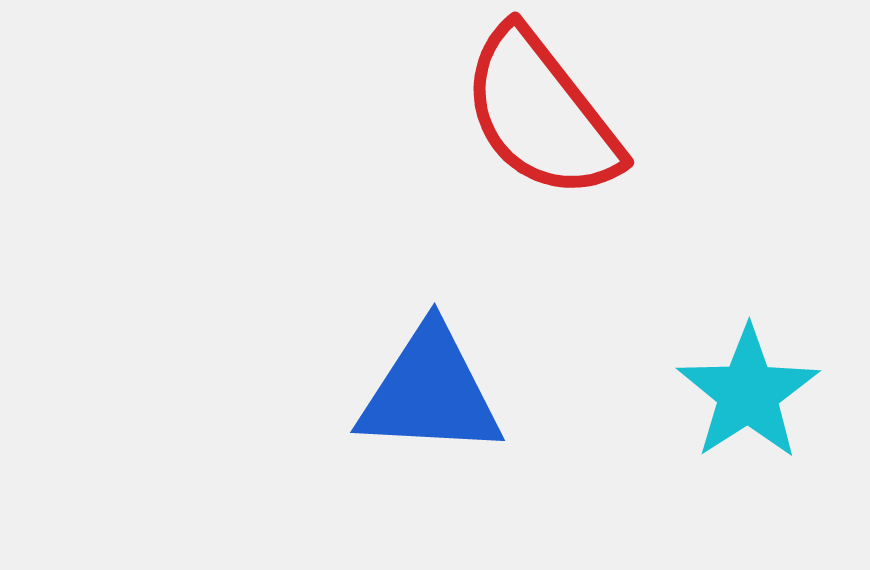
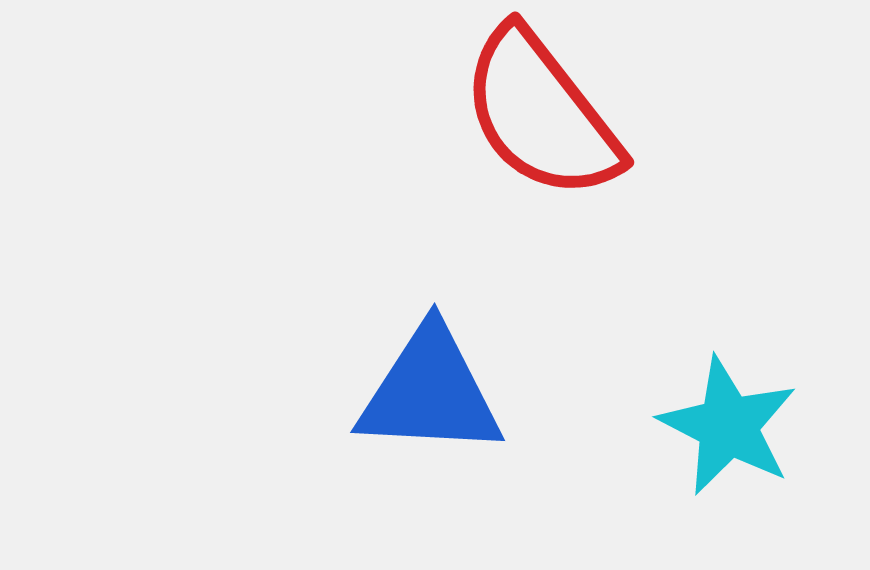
cyan star: moved 20 px left, 33 px down; rotated 12 degrees counterclockwise
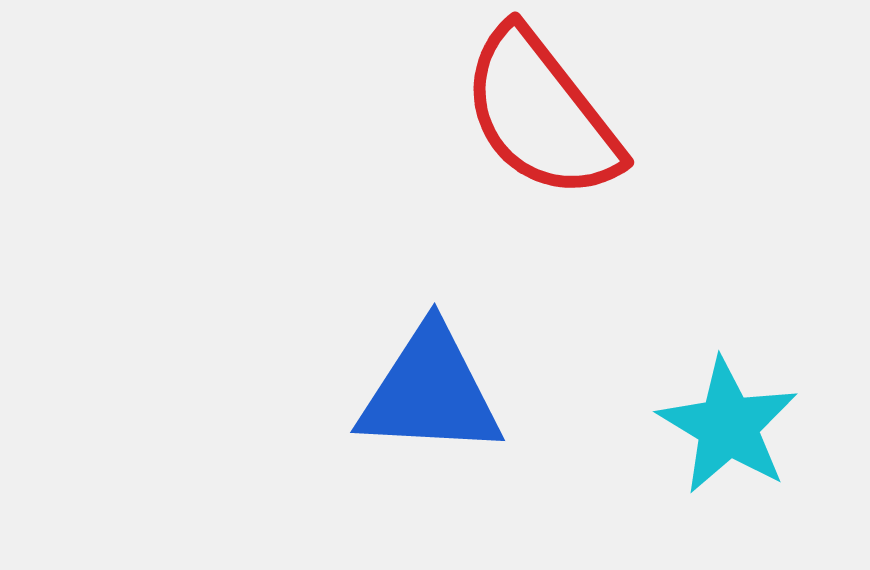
cyan star: rotated 4 degrees clockwise
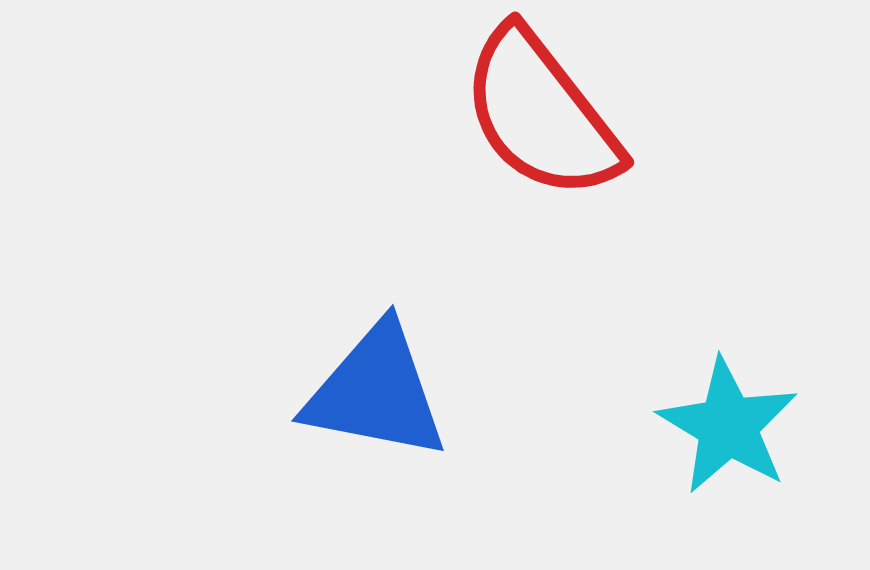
blue triangle: moved 54 px left; rotated 8 degrees clockwise
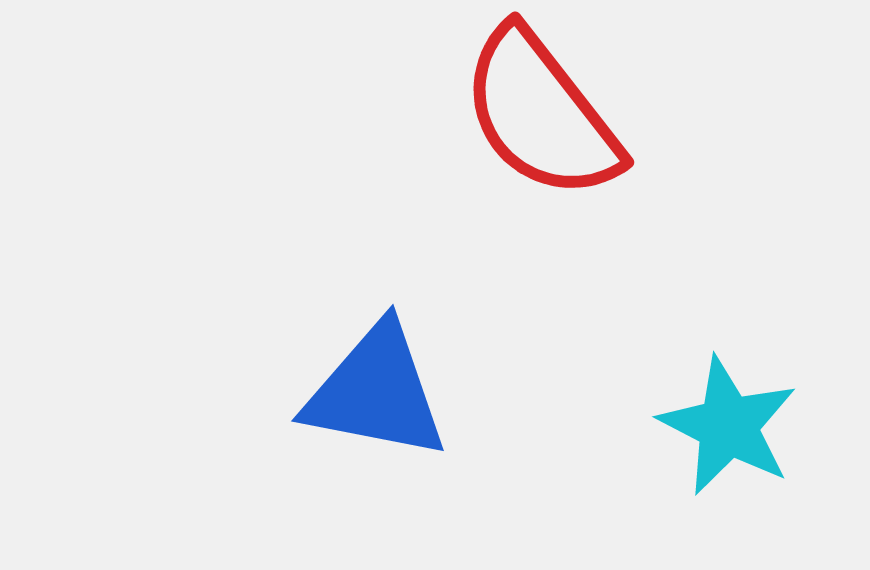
cyan star: rotated 4 degrees counterclockwise
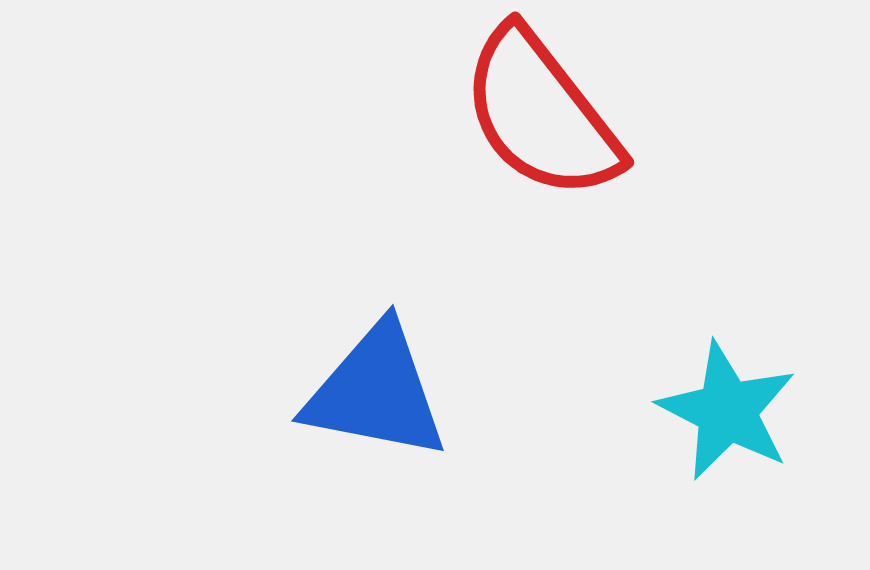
cyan star: moved 1 px left, 15 px up
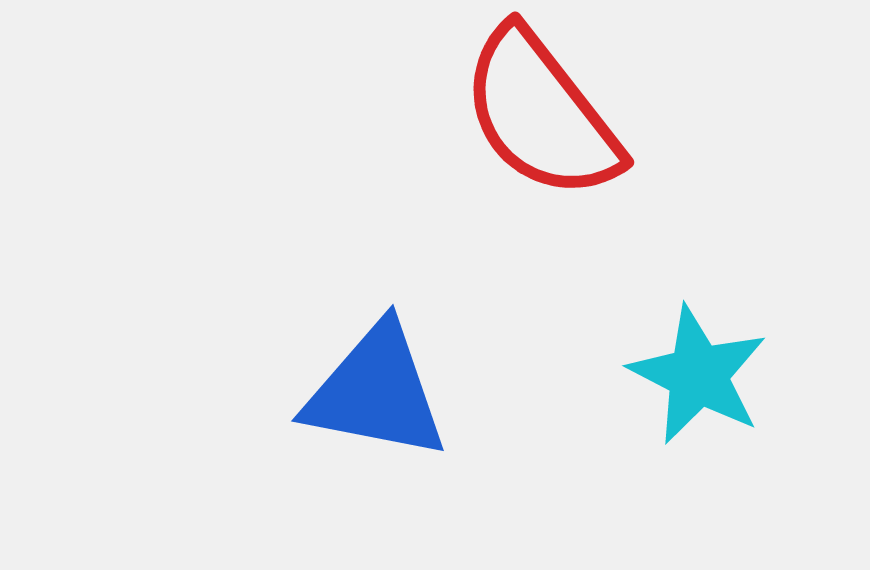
cyan star: moved 29 px left, 36 px up
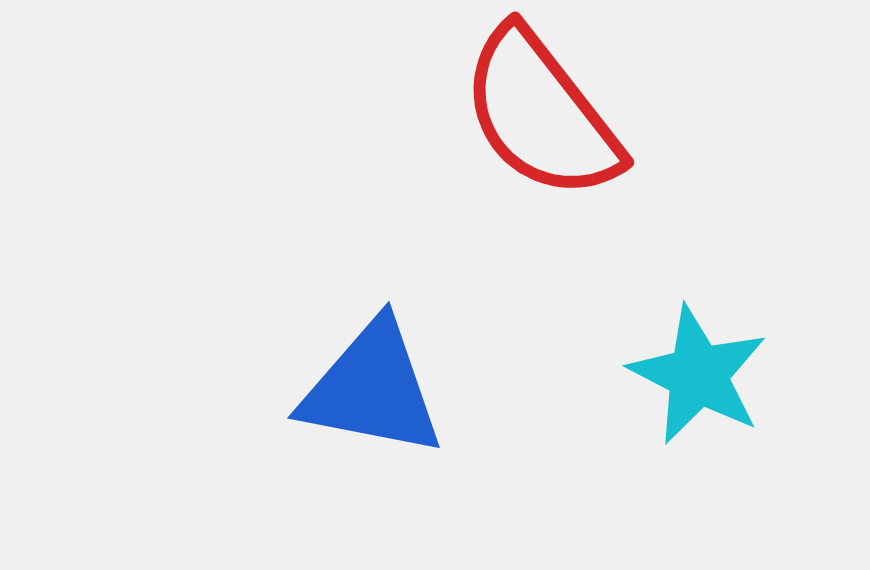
blue triangle: moved 4 px left, 3 px up
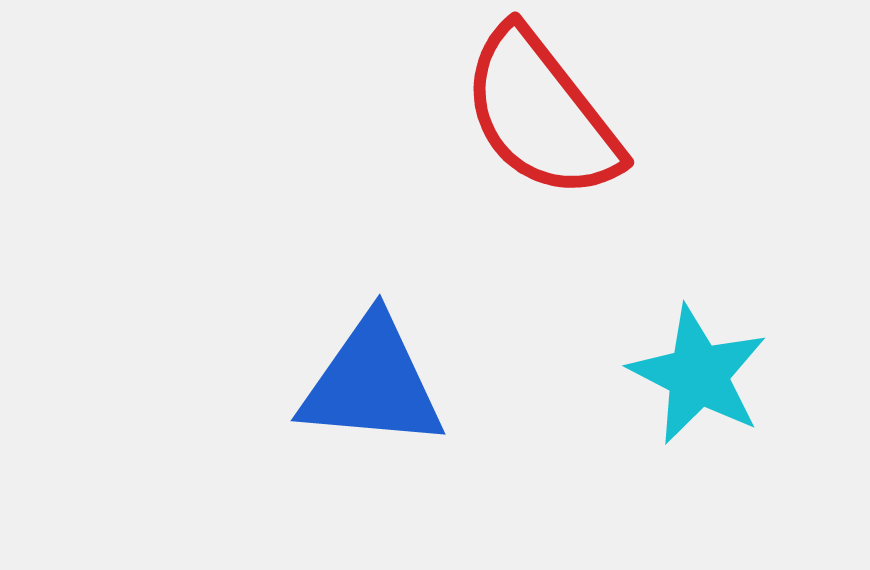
blue triangle: moved 6 px up; rotated 6 degrees counterclockwise
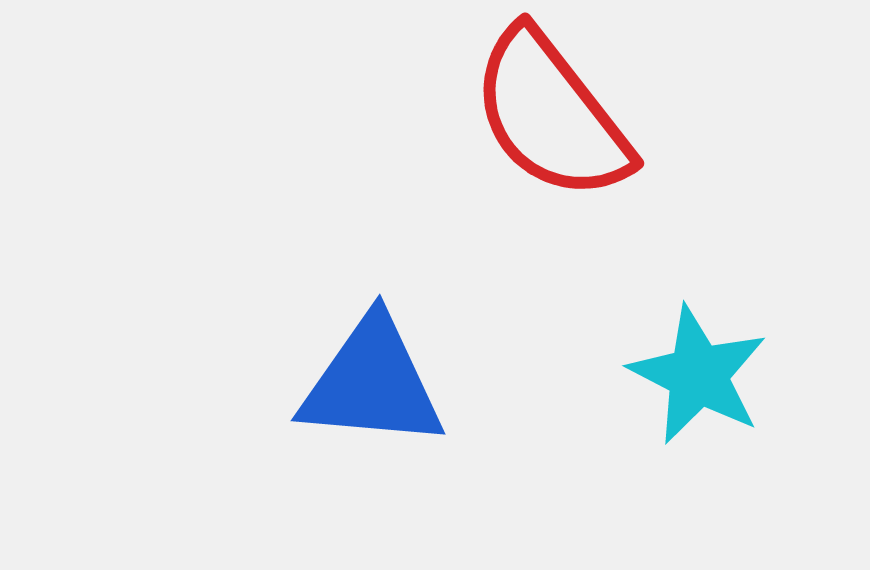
red semicircle: moved 10 px right, 1 px down
